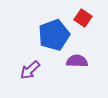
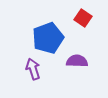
blue pentagon: moved 6 px left, 3 px down
purple arrow: moved 3 px right, 1 px up; rotated 115 degrees clockwise
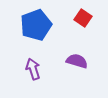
blue pentagon: moved 12 px left, 13 px up
purple semicircle: rotated 15 degrees clockwise
